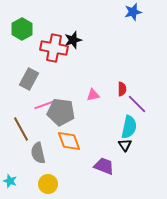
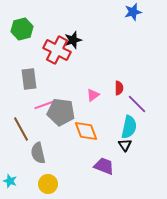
green hexagon: rotated 15 degrees clockwise
red cross: moved 3 px right, 2 px down; rotated 16 degrees clockwise
gray rectangle: rotated 35 degrees counterclockwise
red semicircle: moved 3 px left, 1 px up
pink triangle: rotated 24 degrees counterclockwise
orange diamond: moved 17 px right, 10 px up
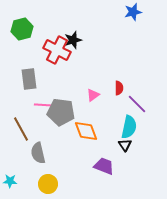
pink line: rotated 24 degrees clockwise
cyan star: rotated 16 degrees counterclockwise
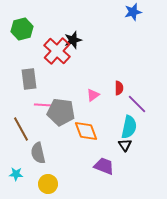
red cross: moved 1 px down; rotated 16 degrees clockwise
cyan star: moved 6 px right, 7 px up
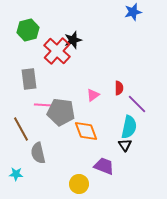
green hexagon: moved 6 px right, 1 px down
yellow circle: moved 31 px right
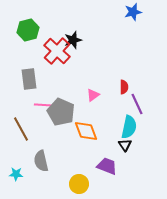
red semicircle: moved 5 px right, 1 px up
purple line: rotated 20 degrees clockwise
gray pentagon: rotated 16 degrees clockwise
gray semicircle: moved 3 px right, 8 px down
purple trapezoid: moved 3 px right
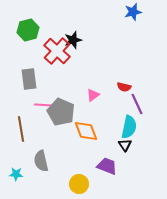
red semicircle: rotated 104 degrees clockwise
brown line: rotated 20 degrees clockwise
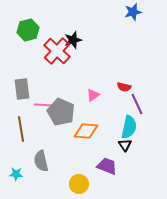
gray rectangle: moved 7 px left, 10 px down
orange diamond: rotated 65 degrees counterclockwise
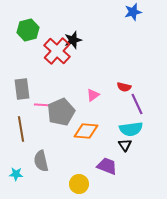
gray pentagon: rotated 24 degrees clockwise
cyan semicircle: moved 2 px right, 2 px down; rotated 70 degrees clockwise
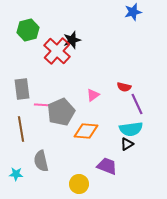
black star: moved 1 px left
black triangle: moved 2 px right, 1 px up; rotated 32 degrees clockwise
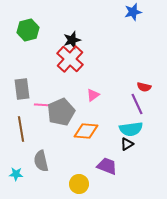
red cross: moved 13 px right, 8 px down
red semicircle: moved 20 px right
